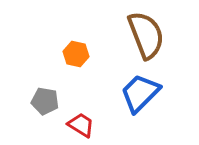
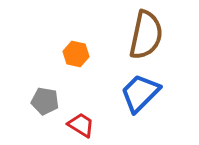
brown semicircle: rotated 33 degrees clockwise
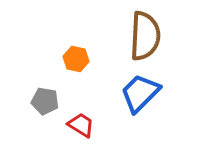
brown semicircle: moved 1 px left, 1 px down; rotated 9 degrees counterclockwise
orange hexagon: moved 5 px down
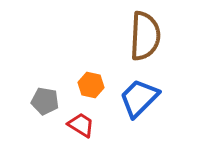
orange hexagon: moved 15 px right, 26 px down
blue trapezoid: moved 1 px left, 5 px down
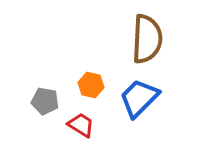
brown semicircle: moved 2 px right, 3 px down
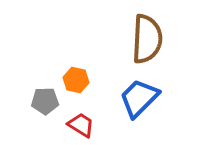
orange hexagon: moved 15 px left, 5 px up
gray pentagon: rotated 12 degrees counterclockwise
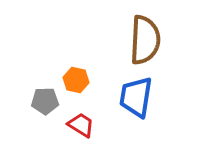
brown semicircle: moved 2 px left, 1 px down
blue trapezoid: moved 3 px left, 1 px up; rotated 36 degrees counterclockwise
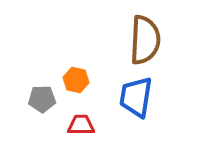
gray pentagon: moved 3 px left, 2 px up
red trapezoid: rotated 32 degrees counterclockwise
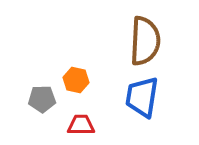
brown semicircle: moved 1 px down
blue trapezoid: moved 6 px right
